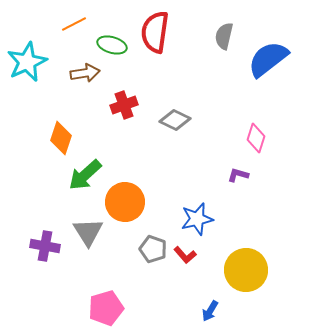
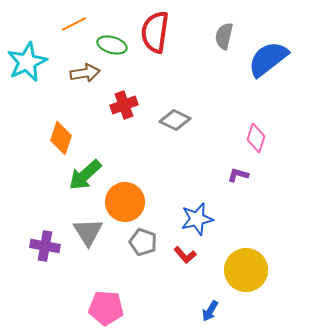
gray pentagon: moved 10 px left, 7 px up
pink pentagon: rotated 20 degrees clockwise
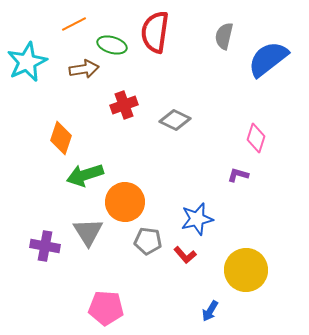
brown arrow: moved 1 px left, 4 px up
green arrow: rotated 24 degrees clockwise
gray pentagon: moved 5 px right, 1 px up; rotated 12 degrees counterclockwise
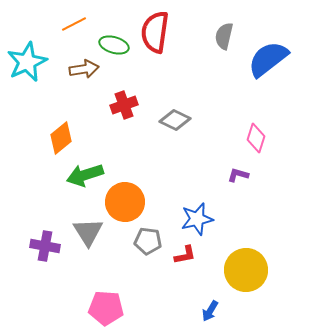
green ellipse: moved 2 px right
orange diamond: rotated 32 degrees clockwise
red L-shape: rotated 60 degrees counterclockwise
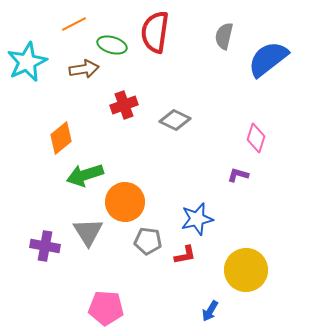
green ellipse: moved 2 px left
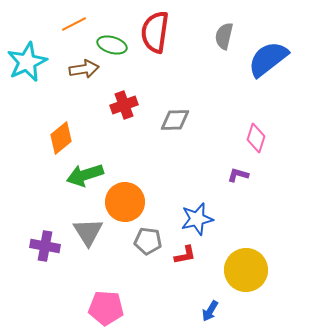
gray diamond: rotated 28 degrees counterclockwise
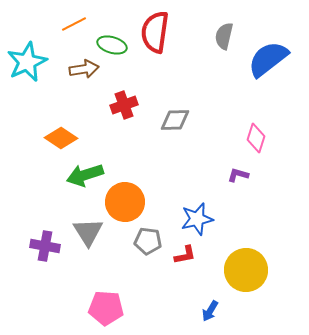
orange diamond: rotated 72 degrees clockwise
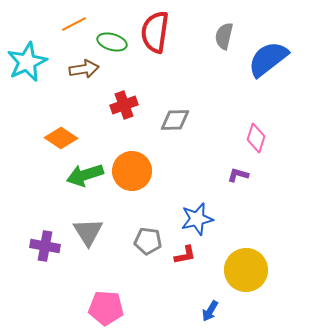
green ellipse: moved 3 px up
orange circle: moved 7 px right, 31 px up
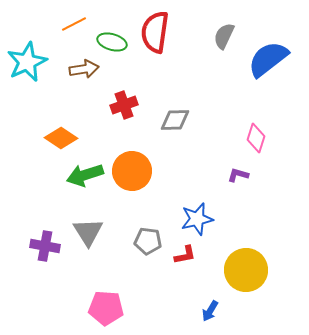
gray semicircle: rotated 12 degrees clockwise
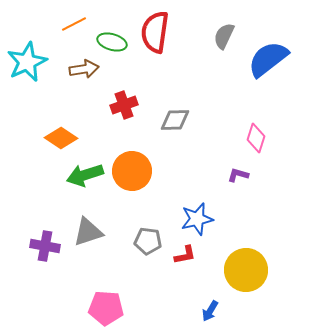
gray triangle: rotated 44 degrees clockwise
